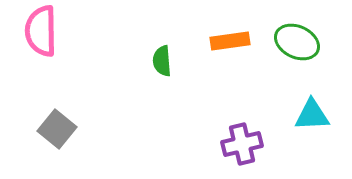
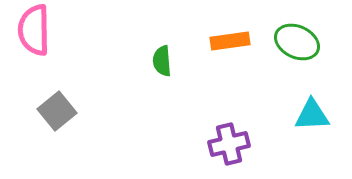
pink semicircle: moved 7 px left, 1 px up
gray square: moved 18 px up; rotated 12 degrees clockwise
purple cross: moved 13 px left
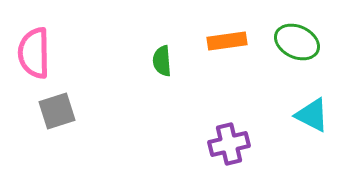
pink semicircle: moved 23 px down
orange rectangle: moved 3 px left
gray square: rotated 21 degrees clockwise
cyan triangle: rotated 30 degrees clockwise
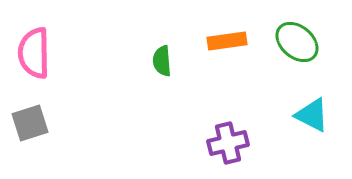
green ellipse: rotated 15 degrees clockwise
gray square: moved 27 px left, 12 px down
purple cross: moved 1 px left, 1 px up
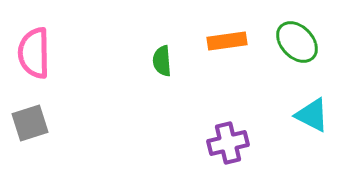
green ellipse: rotated 6 degrees clockwise
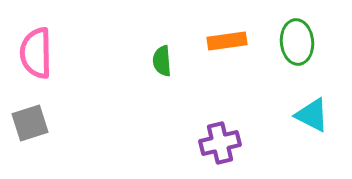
green ellipse: rotated 39 degrees clockwise
pink semicircle: moved 2 px right
purple cross: moved 8 px left
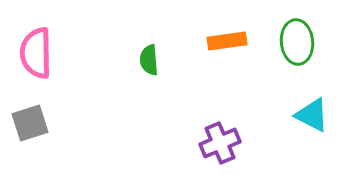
green semicircle: moved 13 px left, 1 px up
purple cross: rotated 9 degrees counterclockwise
